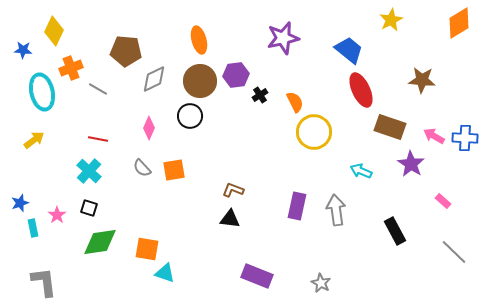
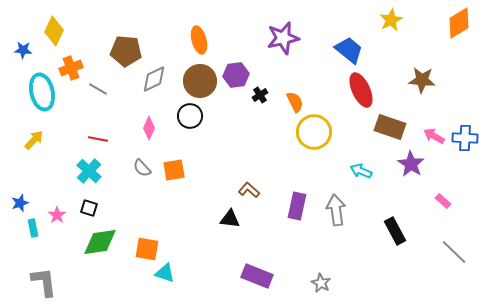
yellow arrow at (34, 140): rotated 10 degrees counterclockwise
brown L-shape at (233, 190): moved 16 px right; rotated 20 degrees clockwise
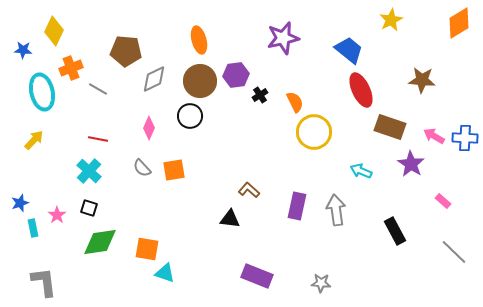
gray star at (321, 283): rotated 24 degrees counterclockwise
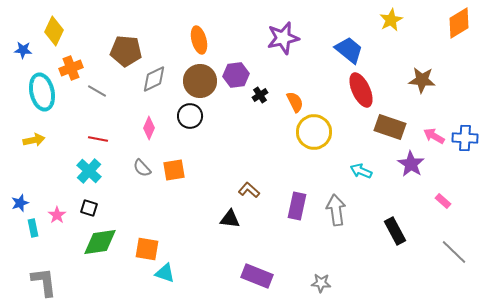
gray line at (98, 89): moved 1 px left, 2 px down
yellow arrow at (34, 140): rotated 35 degrees clockwise
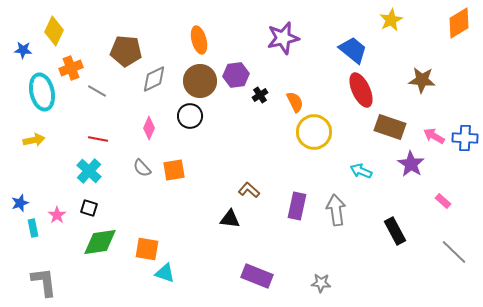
blue trapezoid at (349, 50): moved 4 px right
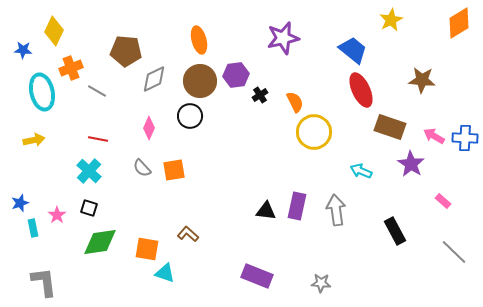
brown L-shape at (249, 190): moved 61 px left, 44 px down
black triangle at (230, 219): moved 36 px right, 8 px up
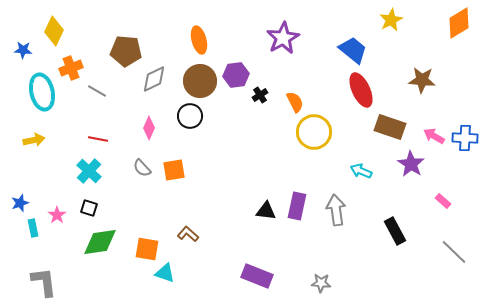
purple star at (283, 38): rotated 16 degrees counterclockwise
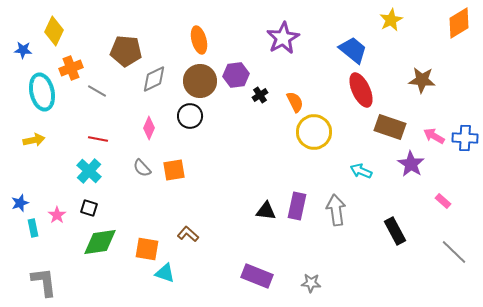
gray star at (321, 283): moved 10 px left
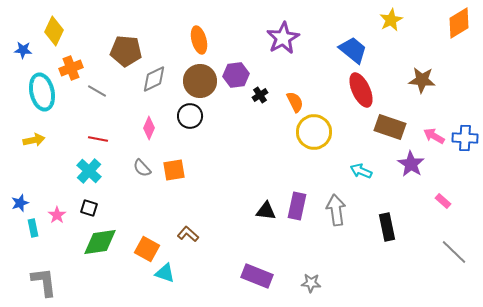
black rectangle at (395, 231): moved 8 px left, 4 px up; rotated 16 degrees clockwise
orange square at (147, 249): rotated 20 degrees clockwise
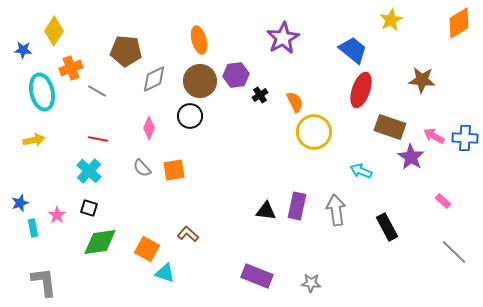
yellow diamond at (54, 31): rotated 8 degrees clockwise
red ellipse at (361, 90): rotated 44 degrees clockwise
purple star at (411, 164): moved 7 px up
black rectangle at (387, 227): rotated 16 degrees counterclockwise
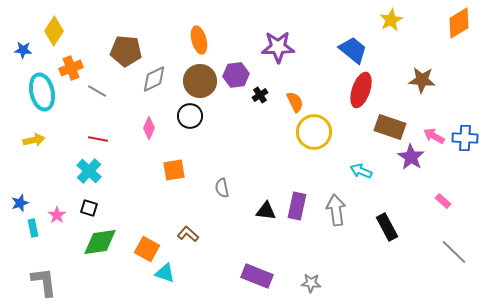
purple star at (283, 38): moved 5 px left, 9 px down; rotated 28 degrees clockwise
gray semicircle at (142, 168): moved 80 px right, 20 px down; rotated 30 degrees clockwise
